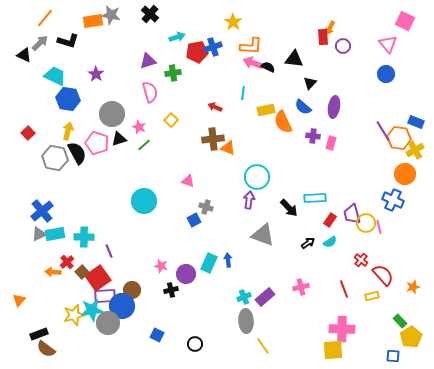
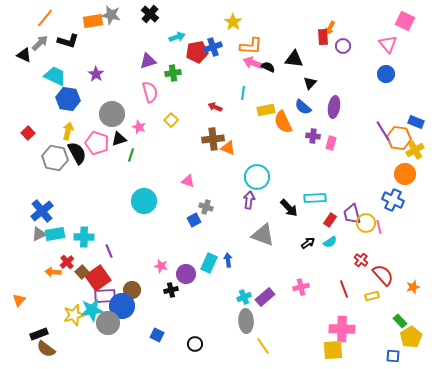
green line at (144, 145): moved 13 px left, 10 px down; rotated 32 degrees counterclockwise
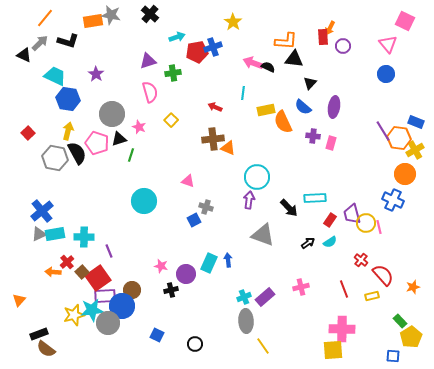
orange L-shape at (251, 46): moved 35 px right, 5 px up
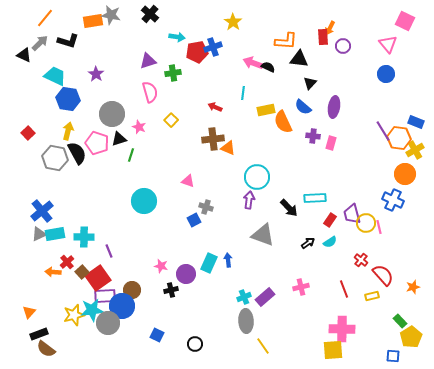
cyan arrow at (177, 37): rotated 28 degrees clockwise
black triangle at (294, 59): moved 5 px right
orange triangle at (19, 300): moved 10 px right, 12 px down
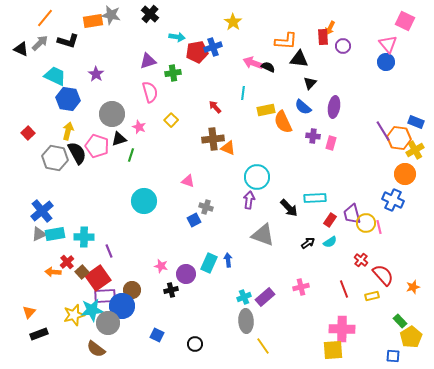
black triangle at (24, 55): moved 3 px left, 6 px up
blue circle at (386, 74): moved 12 px up
red arrow at (215, 107): rotated 24 degrees clockwise
pink pentagon at (97, 143): moved 3 px down
brown semicircle at (46, 349): moved 50 px right
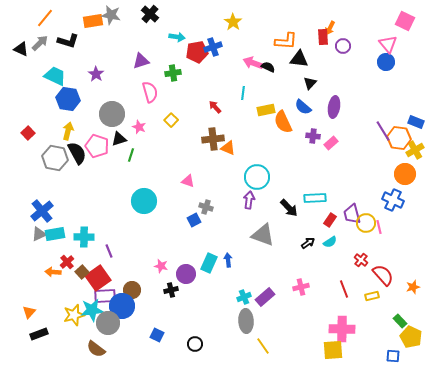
purple triangle at (148, 61): moved 7 px left
pink rectangle at (331, 143): rotated 32 degrees clockwise
yellow pentagon at (411, 337): rotated 15 degrees counterclockwise
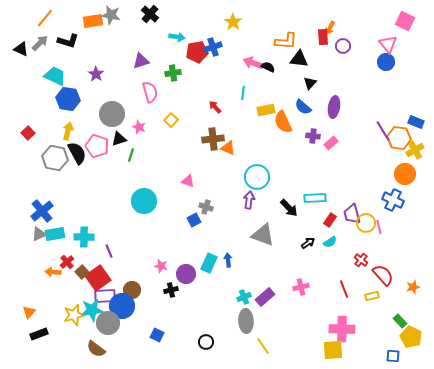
black circle at (195, 344): moved 11 px right, 2 px up
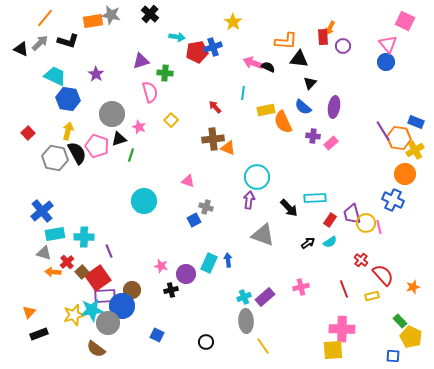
green cross at (173, 73): moved 8 px left; rotated 14 degrees clockwise
gray triangle at (39, 234): moved 5 px right, 19 px down; rotated 42 degrees clockwise
